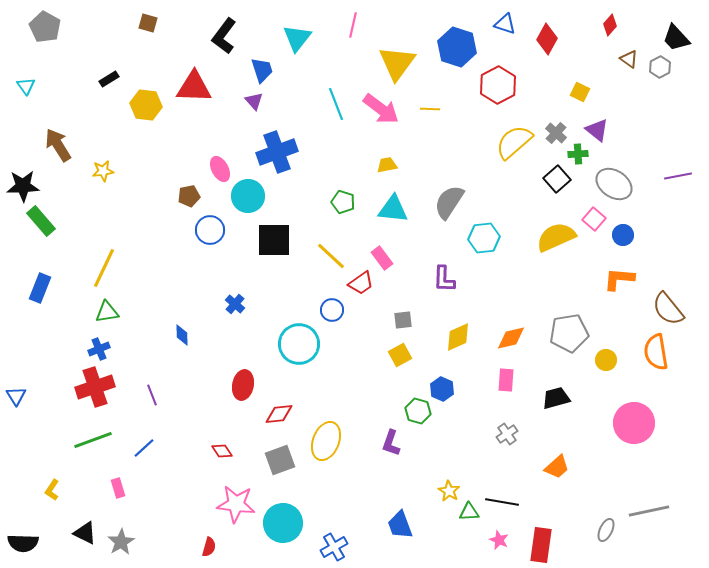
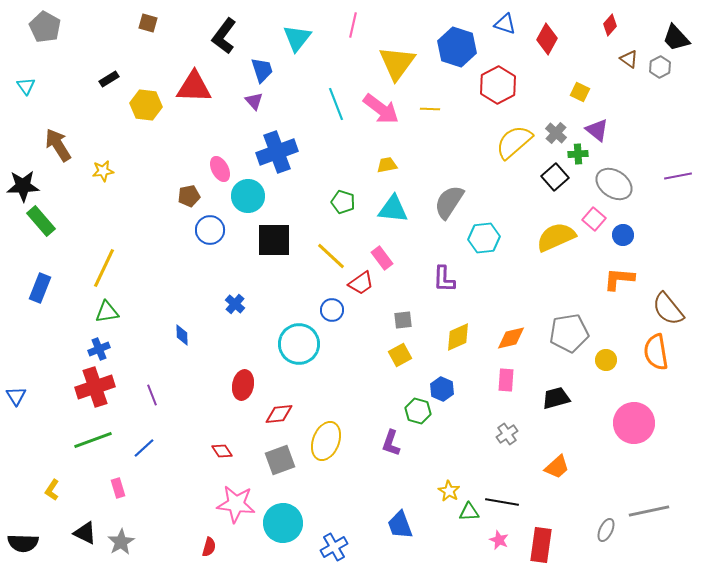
black square at (557, 179): moved 2 px left, 2 px up
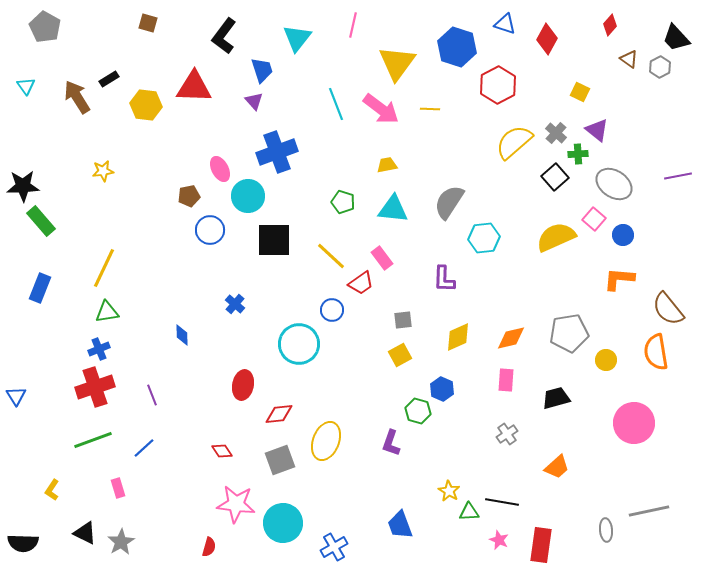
brown arrow at (58, 145): moved 19 px right, 48 px up
gray ellipse at (606, 530): rotated 30 degrees counterclockwise
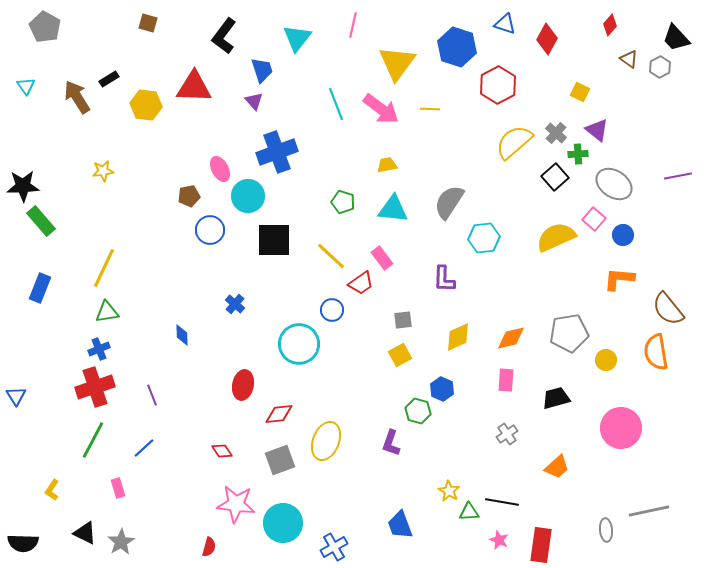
pink circle at (634, 423): moved 13 px left, 5 px down
green line at (93, 440): rotated 42 degrees counterclockwise
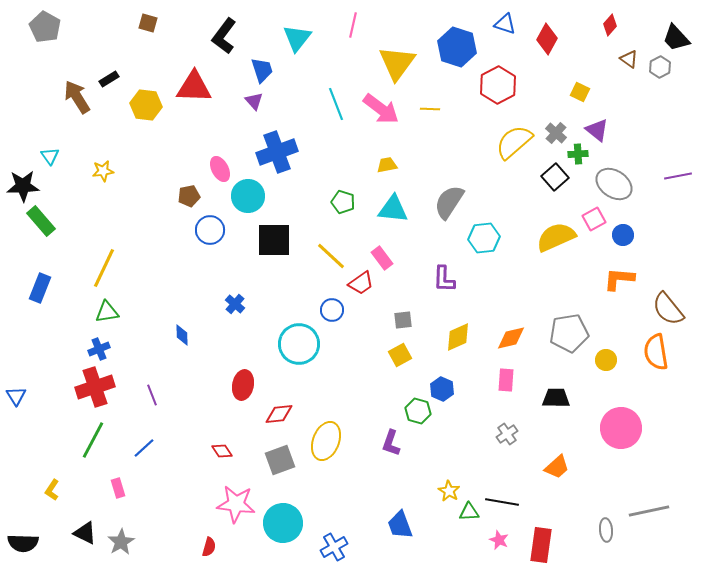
cyan triangle at (26, 86): moved 24 px right, 70 px down
pink square at (594, 219): rotated 20 degrees clockwise
black trapezoid at (556, 398): rotated 16 degrees clockwise
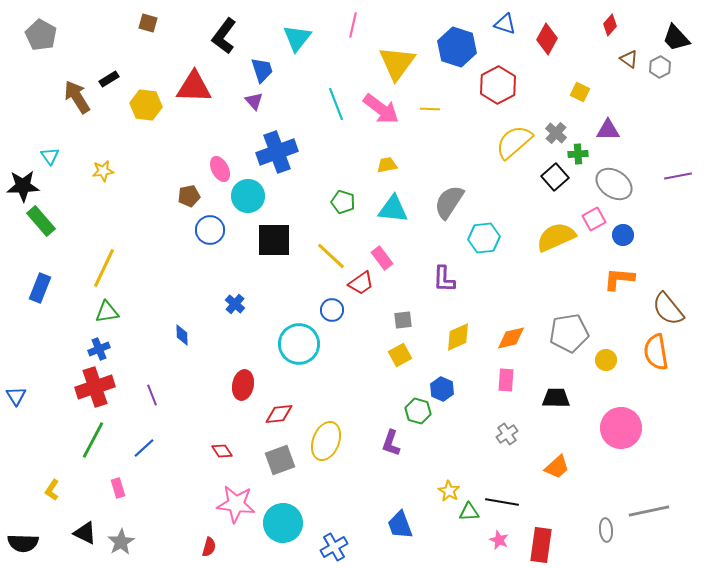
gray pentagon at (45, 27): moved 4 px left, 8 px down
purple triangle at (597, 130): moved 11 px right; rotated 40 degrees counterclockwise
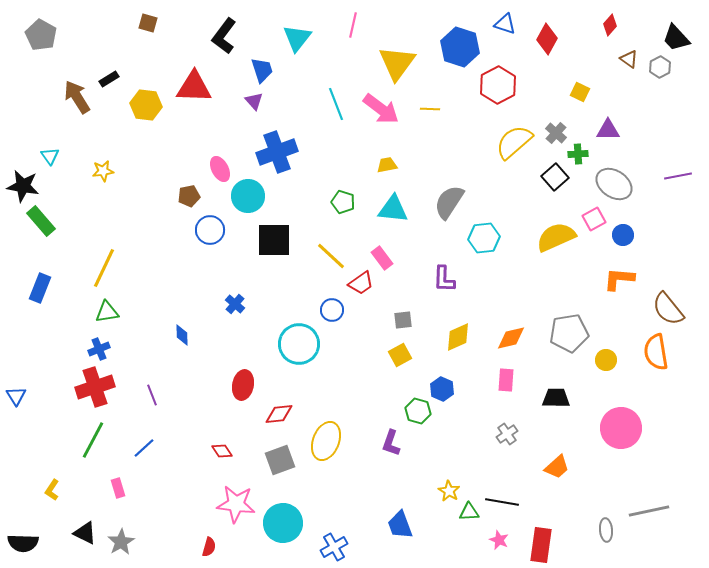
blue hexagon at (457, 47): moved 3 px right
black star at (23, 186): rotated 12 degrees clockwise
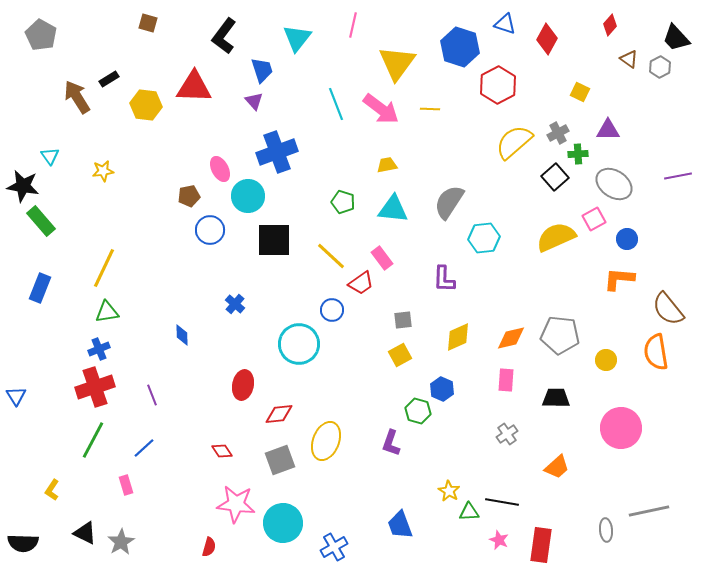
gray cross at (556, 133): moved 2 px right; rotated 20 degrees clockwise
blue circle at (623, 235): moved 4 px right, 4 px down
gray pentagon at (569, 333): moved 9 px left, 2 px down; rotated 15 degrees clockwise
pink rectangle at (118, 488): moved 8 px right, 3 px up
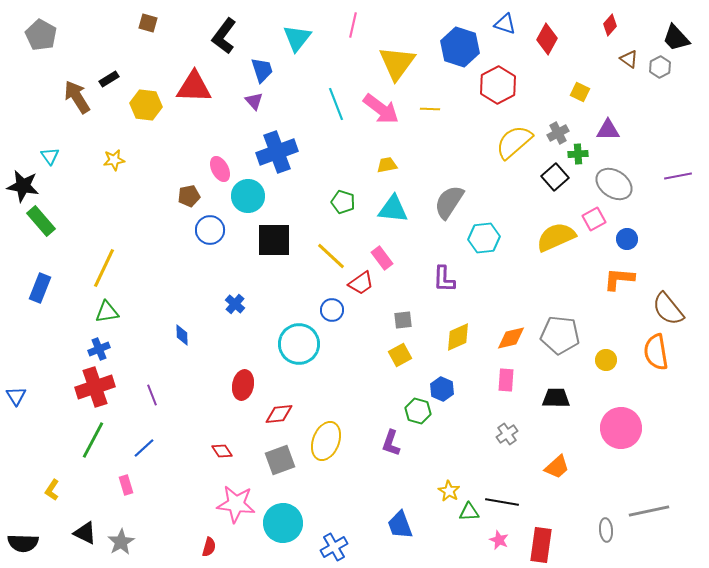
yellow star at (103, 171): moved 11 px right, 11 px up
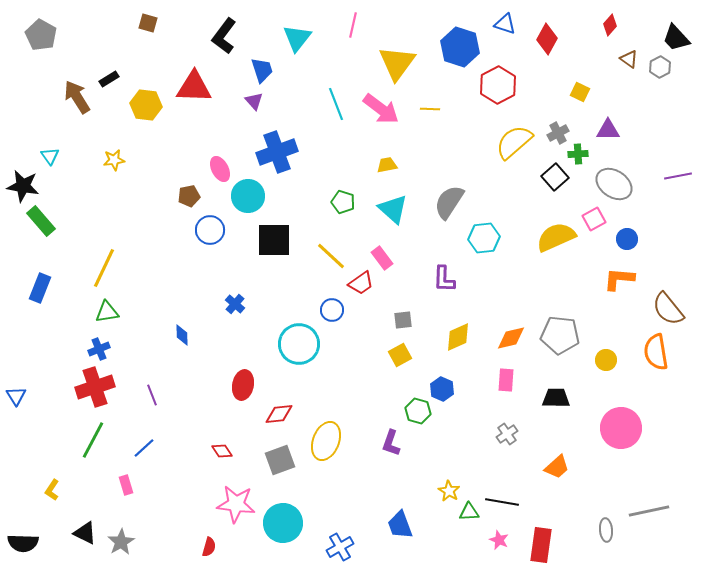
cyan triangle at (393, 209): rotated 36 degrees clockwise
blue cross at (334, 547): moved 6 px right
